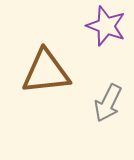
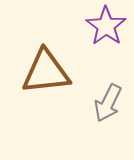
purple star: rotated 15 degrees clockwise
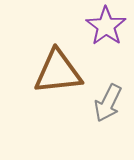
brown triangle: moved 12 px right
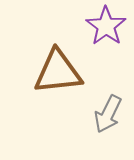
gray arrow: moved 11 px down
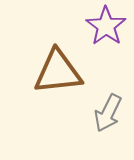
gray arrow: moved 1 px up
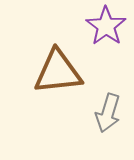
gray arrow: rotated 9 degrees counterclockwise
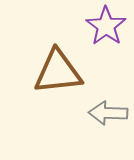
gray arrow: rotated 75 degrees clockwise
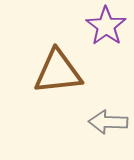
gray arrow: moved 9 px down
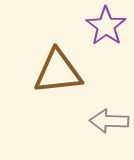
gray arrow: moved 1 px right, 1 px up
